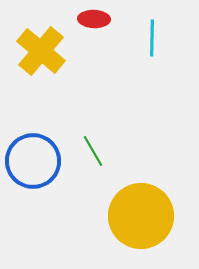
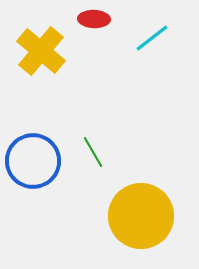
cyan line: rotated 51 degrees clockwise
green line: moved 1 px down
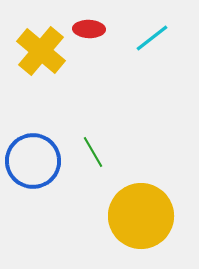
red ellipse: moved 5 px left, 10 px down
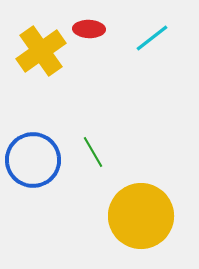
yellow cross: rotated 15 degrees clockwise
blue circle: moved 1 px up
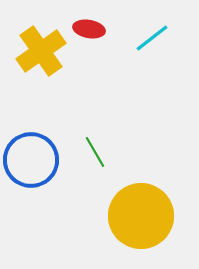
red ellipse: rotated 8 degrees clockwise
green line: moved 2 px right
blue circle: moved 2 px left
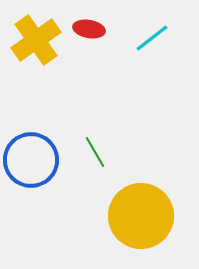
yellow cross: moved 5 px left, 11 px up
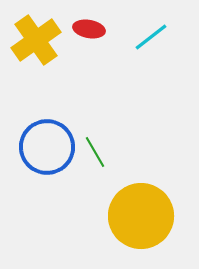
cyan line: moved 1 px left, 1 px up
blue circle: moved 16 px right, 13 px up
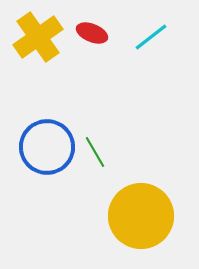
red ellipse: moved 3 px right, 4 px down; rotated 12 degrees clockwise
yellow cross: moved 2 px right, 3 px up
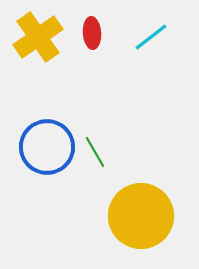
red ellipse: rotated 64 degrees clockwise
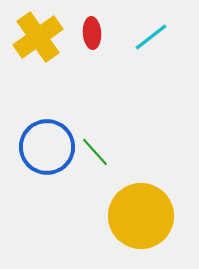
green line: rotated 12 degrees counterclockwise
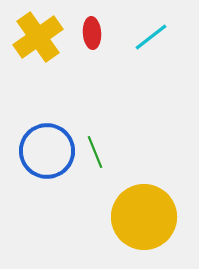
blue circle: moved 4 px down
green line: rotated 20 degrees clockwise
yellow circle: moved 3 px right, 1 px down
